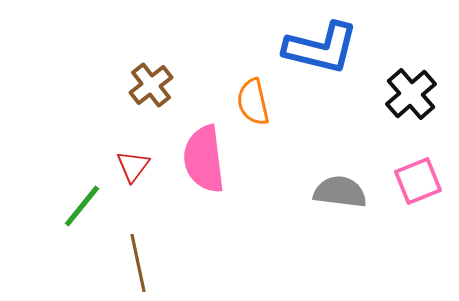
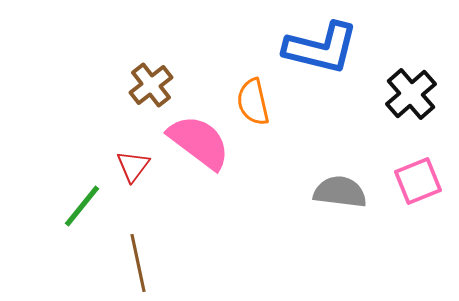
pink semicircle: moved 5 px left, 17 px up; rotated 134 degrees clockwise
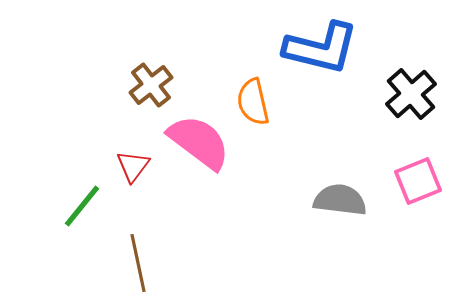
gray semicircle: moved 8 px down
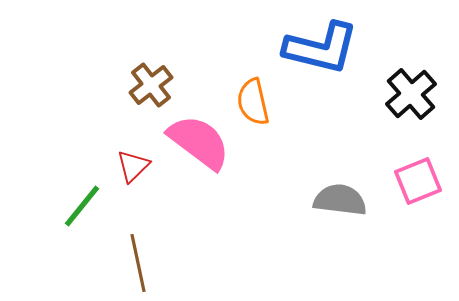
red triangle: rotated 9 degrees clockwise
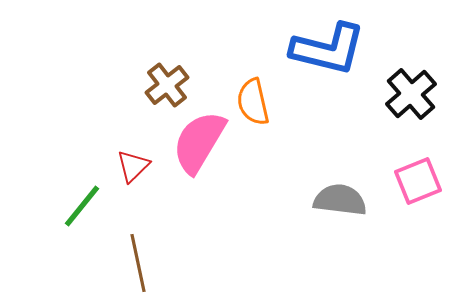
blue L-shape: moved 7 px right, 1 px down
brown cross: moved 16 px right
pink semicircle: rotated 96 degrees counterclockwise
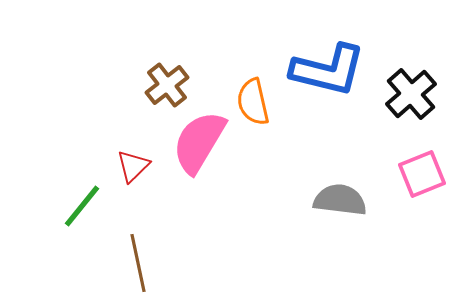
blue L-shape: moved 21 px down
pink square: moved 4 px right, 7 px up
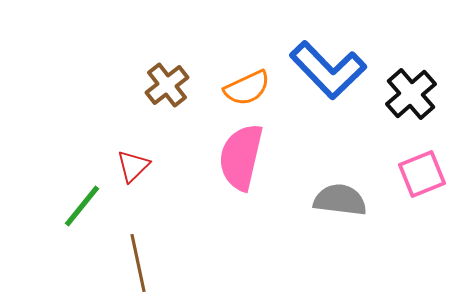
blue L-shape: rotated 32 degrees clockwise
orange semicircle: moved 6 px left, 14 px up; rotated 102 degrees counterclockwise
pink semicircle: moved 42 px right, 15 px down; rotated 18 degrees counterclockwise
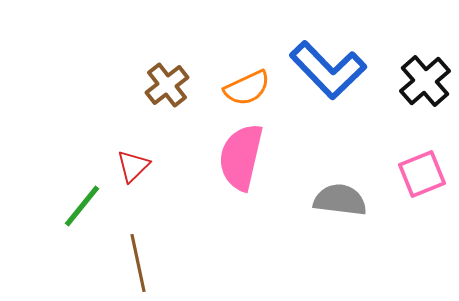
black cross: moved 14 px right, 13 px up
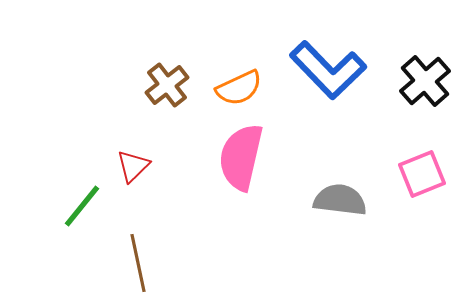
orange semicircle: moved 8 px left
